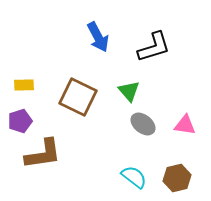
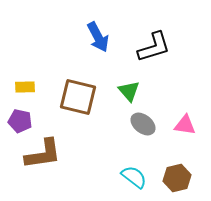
yellow rectangle: moved 1 px right, 2 px down
brown square: rotated 12 degrees counterclockwise
purple pentagon: rotated 30 degrees clockwise
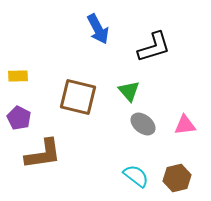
blue arrow: moved 8 px up
yellow rectangle: moved 7 px left, 11 px up
purple pentagon: moved 1 px left, 3 px up; rotated 15 degrees clockwise
pink triangle: rotated 15 degrees counterclockwise
cyan semicircle: moved 2 px right, 1 px up
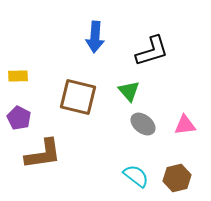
blue arrow: moved 3 px left, 8 px down; rotated 32 degrees clockwise
black L-shape: moved 2 px left, 4 px down
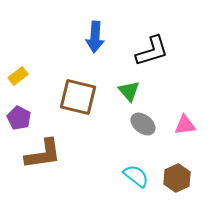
yellow rectangle: rotated 36 degrees counterclockwise
brown hexagon: rotated 12 degrees counterclockwise
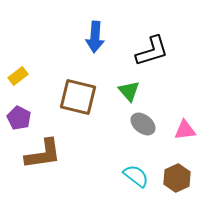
pink triangle: moved 5 px down
